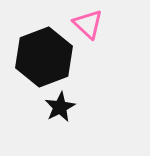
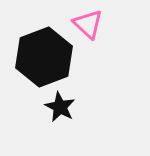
black star: rotated 16 degrees counterclockwise
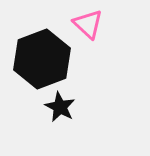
black hexagon: moved 2 px left, 2 px down
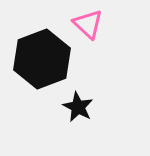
black star: moved 18 px right
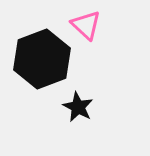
pink triangle: moved 2 px left, 1 px down
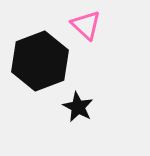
black hexagon: moved 2 px left, 2 px down
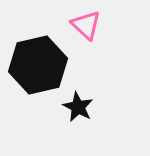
black hexagon: moved 2 px left, 4 px down; rotated 8 degrees clockwise
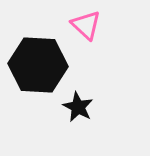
black hexagon: rotated 16 degrees clockwise
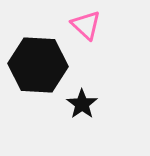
black star: moved 4 px right, 3 px up; rotated 8 degrees clockwise
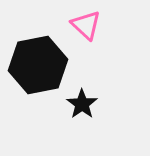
black hexagon: rotated 14 degrees counterclockwise
